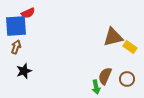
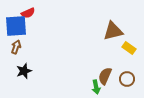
brown triangle: moved 6 px up
yellow rectangle: moved 1 px left, 1 px down
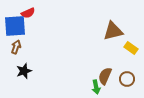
blue square: moved 1 px left
yellow rectangle: moved 2 px right
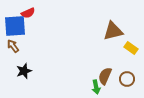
brown arrow: moved 3 px left, 1 px up; rotated 56 degrees counterclockwise
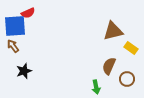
brown semicircle: moved 4 px right, 10 px up
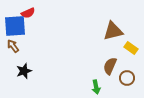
brown semicircle: moved 1 px right
brown circle: moved 1 px up
